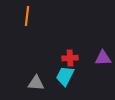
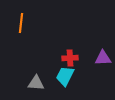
orange line: moved 6 px left, 7 px down
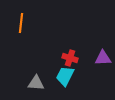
red cross: rotated 21 degrees clockwise
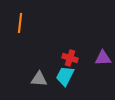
orange line: moved 1 px left
gray triangle: moved 3 px right, 4 px up
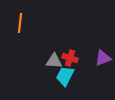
purple triangle: rotated 18 degrees counterclockwise
gray triangle: moved 15 px right, 18 px up
